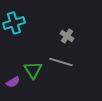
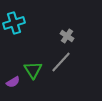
gray line: rotated 65 degrees counterclockwise
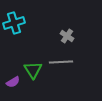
gray line: rotated 45 degrees clockwise
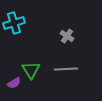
gray line: moved 5 px right, 7 px down
green triangle: moved 2 px left
purple semicircle: moved 1 px right, 1 px down
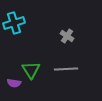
purple semicircle: rotated 40 degrees clockwise
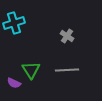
gray line: moved 1 px right, 1 px down
purple semicircle: rotated 16 degrees clockwise
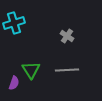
purple semicircle: rotated 96 degrees counterclockwise
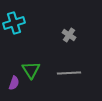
gray cross: moved 2 px right, 1 px up
gray line: moved 2 px right, 3 px down
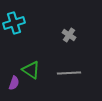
green triangle: rotated 24 degrees counterclockwise
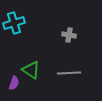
gray cross: rotated 24 degrees counterclockwise
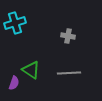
cyan cross: moved 1 px right
gray cross: moved 1 px left, 1 px down
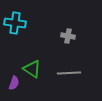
cyan cross: rotated 25 degrees clockwise
green triangle: moved 1 px right, 1 px up
